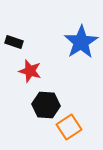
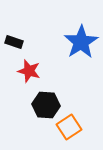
red star: moved 1 px left
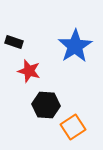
blue star: moved 6 px left, 4 px down
orange square: moved 4 px right
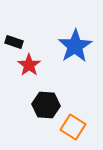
red star: moved 6 px up; rotated 20 degrees clockwise
orange square: rotated 25 degrees counterclockwise
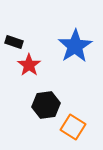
black hexagon: rotated 12 degrees counterclockwise
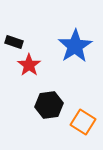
black hexagon: moved 3 px right
orange square: moved 10 px right, 5 px up
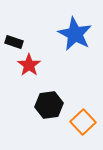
blue star: moved 12 px up; rotated 12 degrees counterclockwise
orange square: rotated 15 degrees clockwise
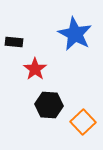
black rectangle: rotated 12 degrees counterclockwise
red star: moved 6 px right, 4 px down
black hexagon: rotated 12 degrees clockwise
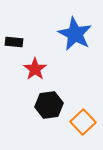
black hexagon: rotated 12 degrees counterclockwise
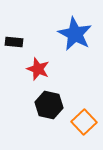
red star: moved 3 px right; rotated 15 degrees counterclockwise
black hexagon: rotated 20 degrees clockwise
orange square: moved 1 px right
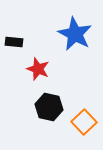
black hexagon: moved 2 px down
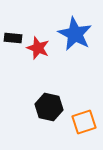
black rectangle: moved 1 px left, 4 px up
red star: moved 21 px up
orange square: rotated 25 degrees clockwise
